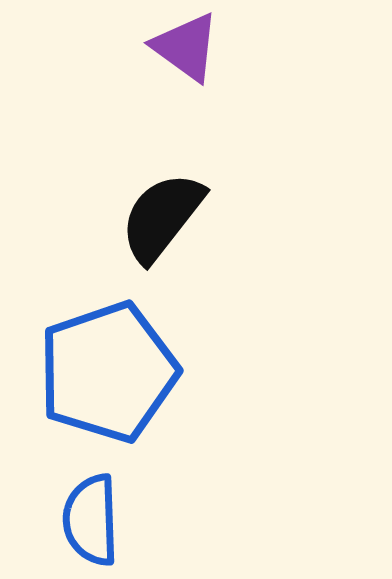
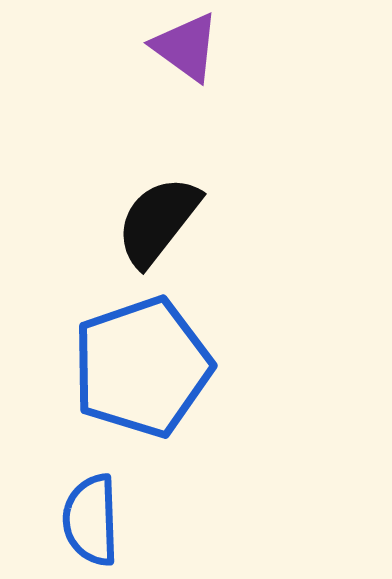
black semicircle: moved 4 px left, 4 px down
blue pentagon: moved 34 px right, 5 px up
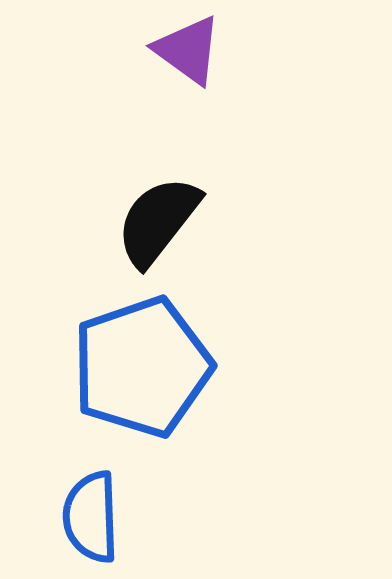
purple triangle: moved 2 px right, 3 px down
blue semicircle: moved 3 px up
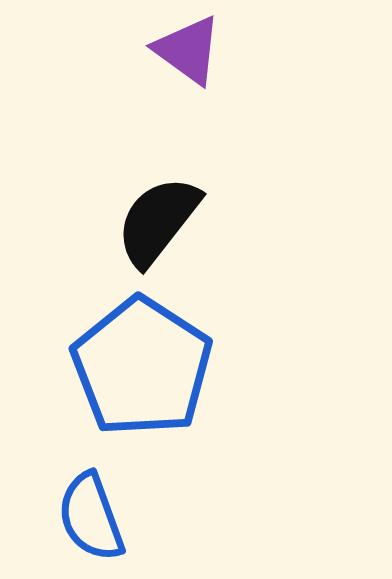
blue pentagon: rotated 20 degrees counterclockwise
blue semicircle: rotated 18 degrees counterclockwise
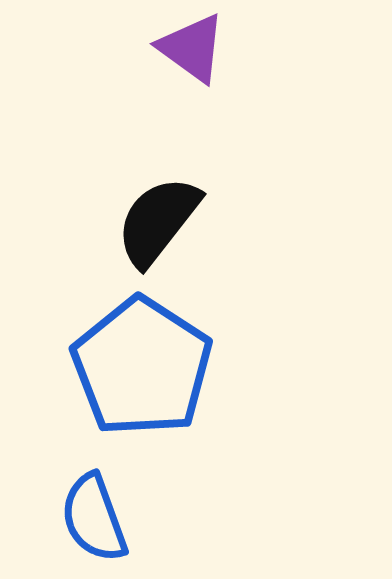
purple triangle: moved 4 px right, 2 px up
blue semicircle: moved 3 px right, 1 px down
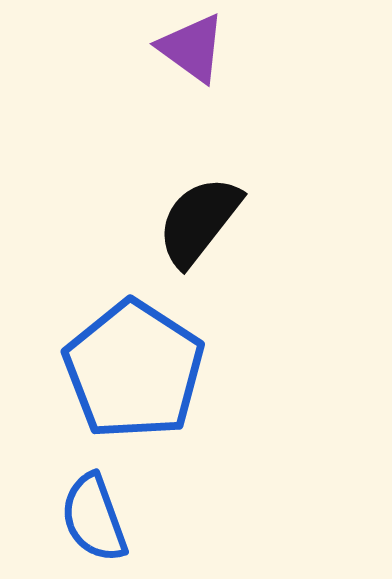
black semicircle: moved 41 px right
blue pentagon: moved 8 px left, 3 px down
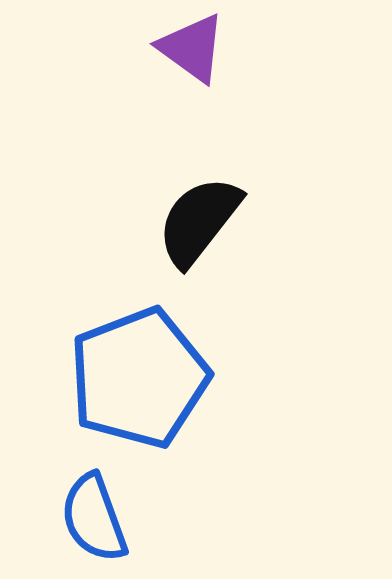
blue pentagon: moved 5 px right, 8 px down; rotated 18 degrees clockwise
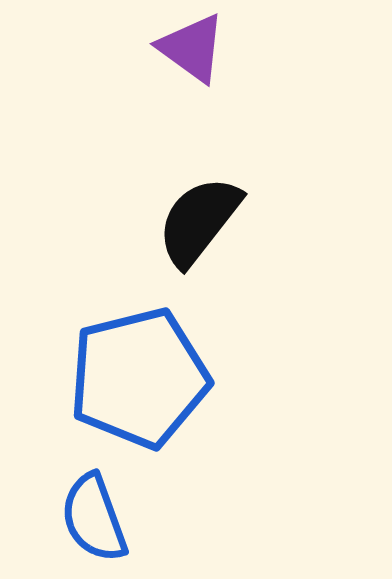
blue pentagon: rotated 7 degrees clockwise
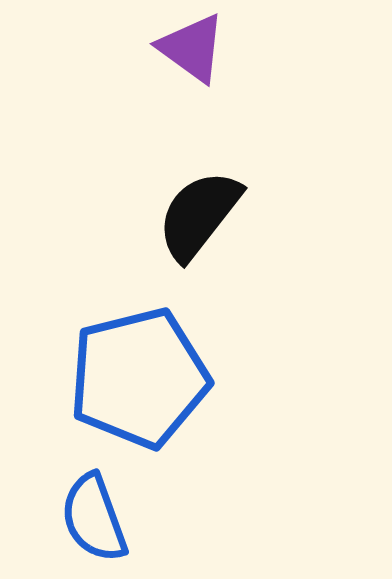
black semicircle: moved 6 px up
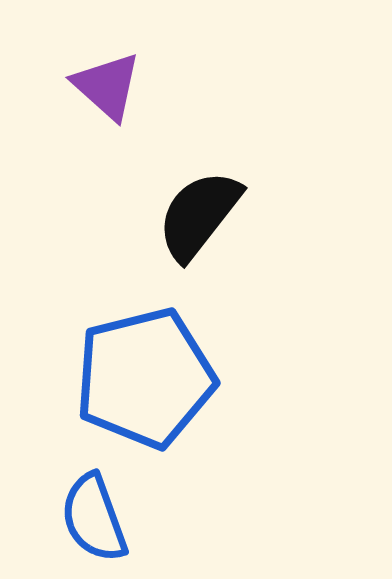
purple triangle: moved 85 px left, 38 px down; rotated 6 degrees clockwise
blue pentagon: moved 6 px right
